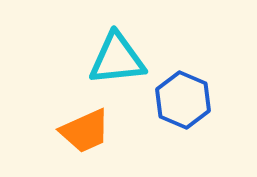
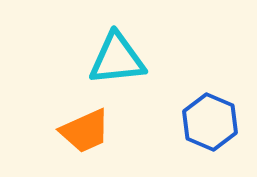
blue hexagon: moved 27 px right, 22 px down
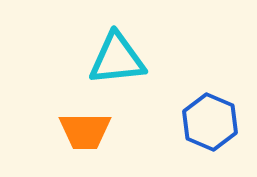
orange trapezoid: rotated 24 degrees clockwise
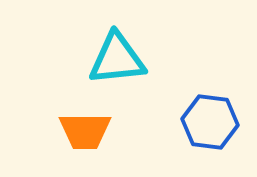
blue hexagon: rotated 16 degrees counterclockwise
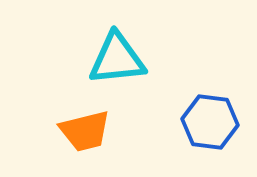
orange trapezoid: rotated 14 degrees counterclockwise
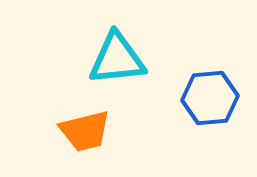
blue hexagon: moved 24 px up; rotated 12 degrees counterclockwise
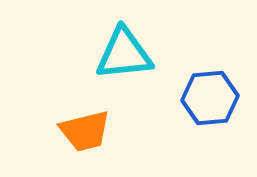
cyan triangle: moved 7 px right, 5 px up
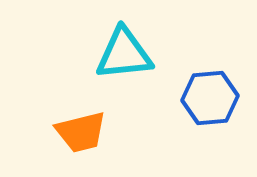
orange trapezoid: moved 4 px left, 1 px down
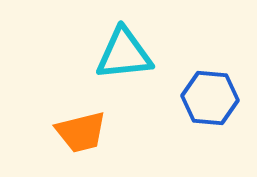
blue hexagon: rotated 10 degrees clockwise
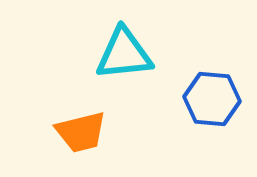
blue hexagon: moved 2 px right, 1 px down
